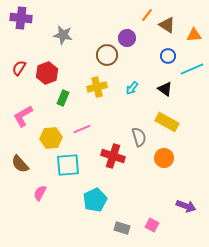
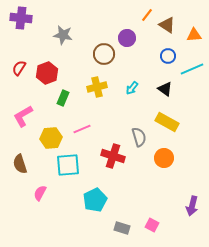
brown circle: moved 3 px left, 1 px up
brown semicircle: rotated 24 degrees clockwise
purple arrow: moved 6 px right; rotated 84 degrees clockwise
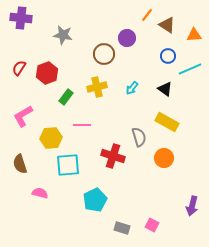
cyan line: moved 2 px left
green rectangle: moved 3 px right, 1 px up; rotated 14 degrees clockwise
pink line: moved 4 px up; rotated 24 degrees clockwise
pink semicircle: rotated 77 degrees clockwise
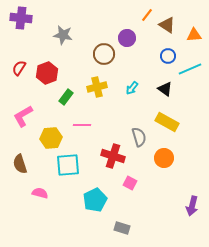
pink square: moved 22 px left, 42 px up
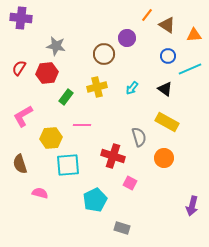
gray star: moved 7 px left, 11 px down
red hexagon: rotated 15 degrees clockwise
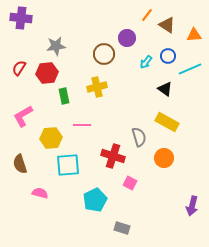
gray star: rotated 18 degrees counterclockwise
cyan arrow: moved 14 px right, 26 px up
green rectangle: moved 2 px left, 1 px up; rotated 49 degrees counterclockwise
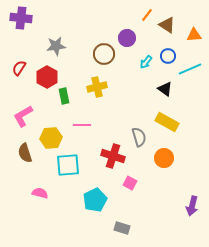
red hexagon: moved 4 px down; rotated 25 degrees counterclockwise
brown semicircle: moved 5 px right, 11 px up
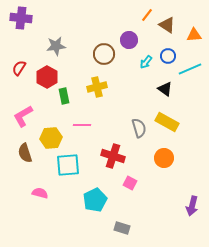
purple circle: moved 2 px right, 2 px down
gray semicircle: moved 9 px up
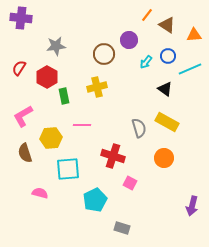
cyan square: moved 4 px down
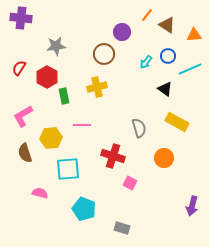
purple circle: moved 7 px left, 8 px up
yellow rectangle: moved 10 px right
cyan pentagon: moved 11 px left, 9 px down; rotated 25 degrees counterclockwise
